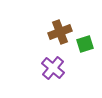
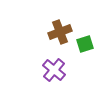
purple cross: moved 1 px right, 2 px down
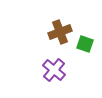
green square: rotated 36 degrees clockwise
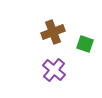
brown cross: moved 7 px left
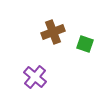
purple cross: moved 19 px left, 7 px down
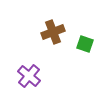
purple cross: moved 6 px left, 1 px up
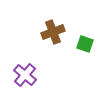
purple cross: moved 4 px left, 1 px up
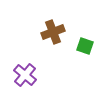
green square: moved 2 px down
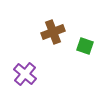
purple cross: moved 1 px up
